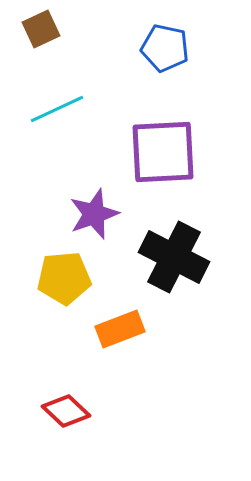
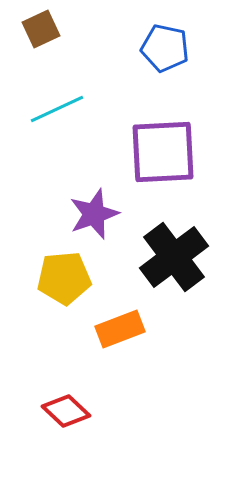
black cross: rotated 26 degrees clockwise
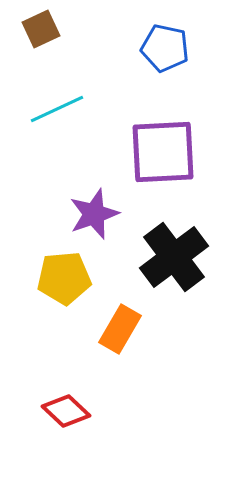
orange rectangle: rotated 39 degrees counterclockwise
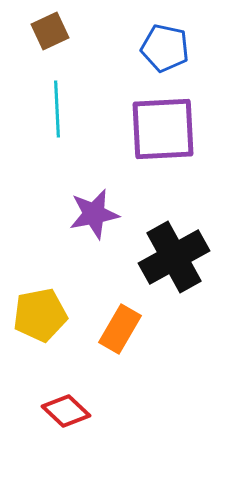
brown square: moved 9 px right, 2 px down
cyan line: rotated 68 degrees counterclockwise
purple square: moved 23 px up
purple star: rotated 9 degrees clockwise
black cross: rotated 8 degrees clockwise
yellow pentagon: moved 24 px left, 37 px down; rotated 6 degrees counterclockwise
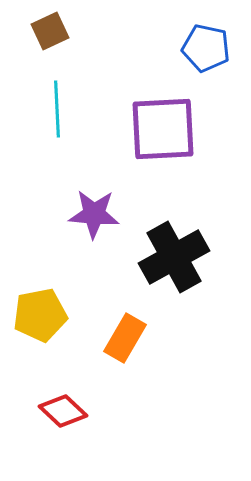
blue pentagon: moved 41 px right
purple star: rotated 15 degrees clockwise
orange rectangle: moved 5 px right, 9 px down
red diamond: moved 3 px left
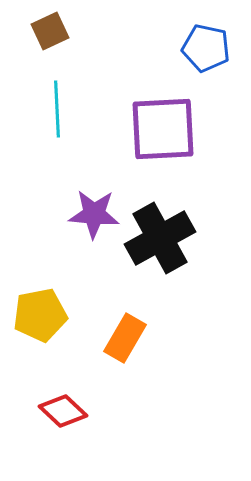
black cross: moved 14 px left, 19 px up
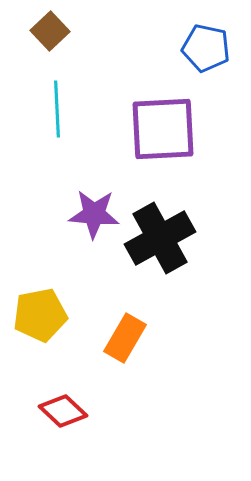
brown square: rotated 18 degrees counterclockwise
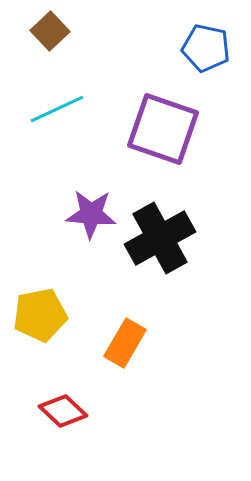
cyan line: rotated 68 degrees clockwise
purple square: rotated 22 degrees clockwise
purple star: moved 3 px left
orange rectangle: moved 5 px down
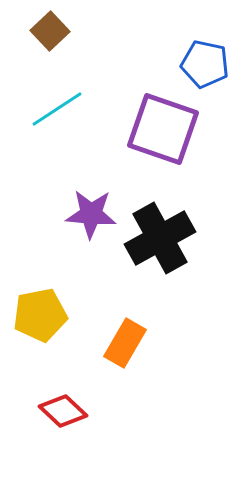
blue pentagon: moved 1 px left, 16 px down
cyan line: rotated 8 degrees counterclockwise
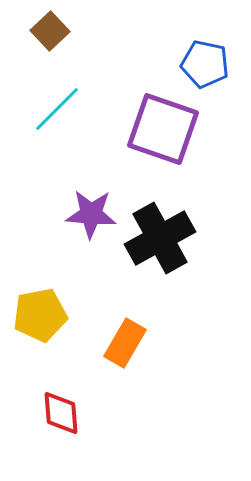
cyan line: rotated 12 degrees counterclockwise
red diamond: moved 2 px left, 2 px down; rotated 42 degrees clockwise
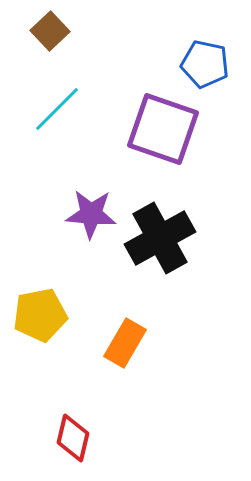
red diamond: moved 12 px right, 25 px down; rotated 18 degrees clockwise
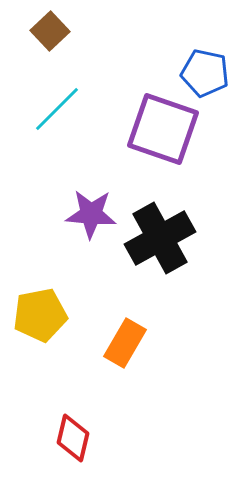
blue pentagon: moved 9 px down
